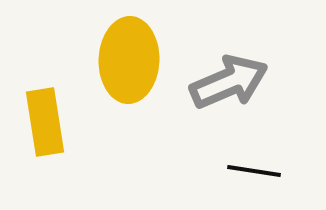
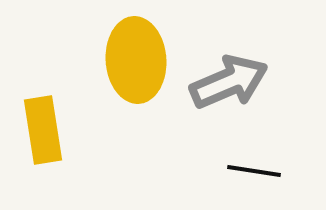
yellow ellipse: moved 7 px right; rotated 6 degrees counterclockwise
yellow rectangle: moved 2 px left, 8 px down
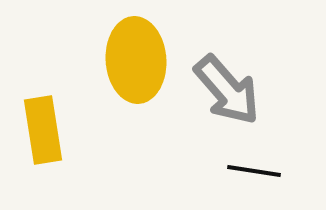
gray arrow: moved 2 px left, 8 px down; rotated 72 degrees clockwise
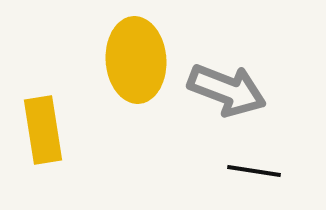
gray arrow: rotated 28 degrees counterclockwise
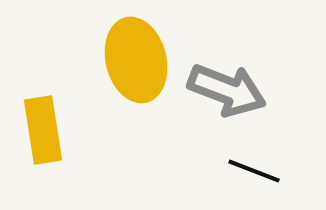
yellow ellipse: rotated 10 degrees counterclockwise
black line: rotated 12 degrees clockwise
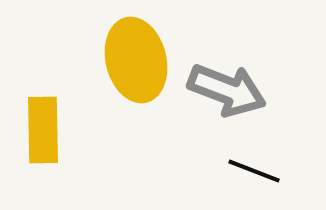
yellow rectangle: rotated 8 degrees clockwise
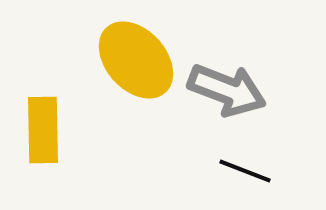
yellow ellipse: rotated 28 degrees counterclockwise
black line: moved 9 px left
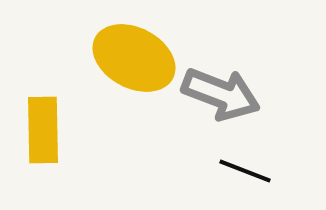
yellow ellipse: moved 2 px left, 2 px up; rotated 20 degrees counterclockwise
gray arrow: moved 6 px left, 4 px down
